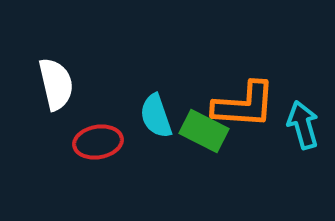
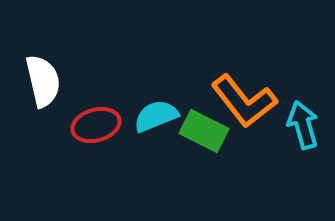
white semicircle: moved 13 px left, 3 px up
orange L-shape: moved 4 px up; rotated 48 degrees clockwise
cyan semicircle: rotated 87 degrees clockwise
red ellipse: moved 2 px left, 17 px up; rotated 6 degrees counterclockwise
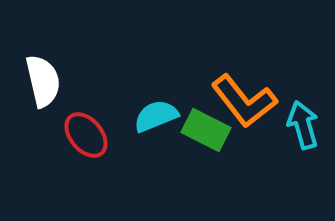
red ellipse: moved 10 px left, 10 px down; rotated 66 degrees clockwise
green rectangle: moved 2 px right, 1 px up
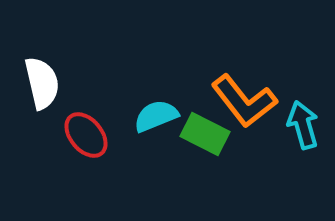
white semicircle: moved 1 px left, 2 px down
green rectangle: moved 1 px left, 4 px down
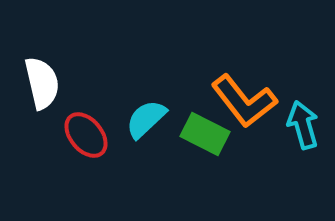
cyan semicircle: moved 10 px left, 3 px down; rotated 21 degrees counterclockwise
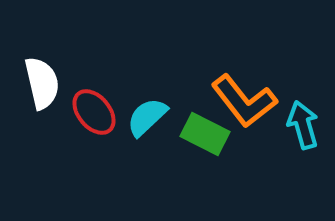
cyan semicircle: moved 1 px right, 2 px up
red ellipse: moved 8 px right, 23 px up
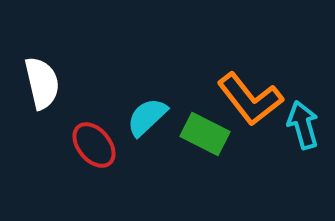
orange L-shape: moved 6 px right, 2 px up
red ellipse: moved 33 px down
